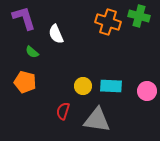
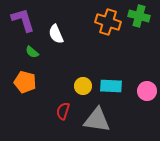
purple L-shape: moved 1 px left, 2 px down
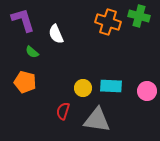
yellow circle: moved 2 px down
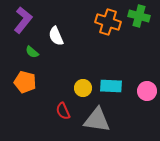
purple L-shape: rotated 56 degrees clockwise
white semicircle: moved 2 px down
red semicircle: rotated 42 degrees counterclockwise
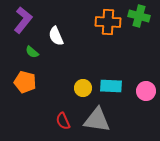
orange cross: rotated 15 degrees counterclockwise
pink circle: moved 1 px left
red semicircle: moved 10 px down
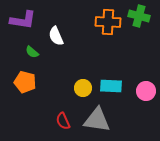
purple L-shape: rotated 60 degrees clockwise
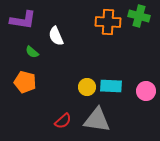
yellow circle: moved 4 px right, 1 px up
red semicircle: rotated 108 degrees counterclockwise
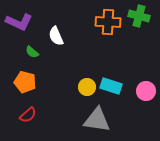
purple L-shape: moved 4 px left, 2 px down; rotated 16 degrees clockwise
cyan rectangle: rotated 15 degrees clockwise
red semicircle: moved 35 px left, 6 px up
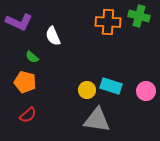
white semicircle: moved 3 px left
green semicircle: moved 5 px down
yellow circle: moved 3 px down
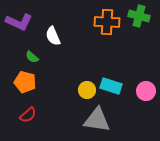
orange cross: moved 1 px left
